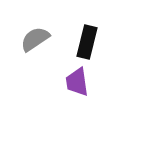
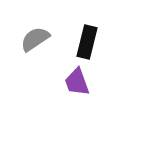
purple trapezoid: rotated 12 degrees counterclockwise
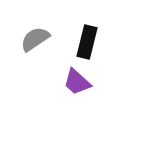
purple trapezoid: rotated 28 degrees counterclockwise
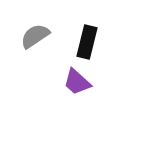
gray semicircle: moved 3 px up
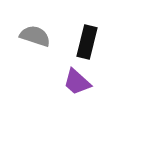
gray semicircle: rotated 52 degrees clockwise
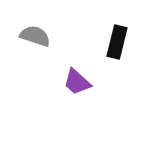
black rectangle: moved 30 px right
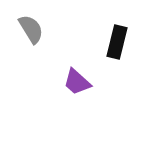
gray semicircle: moved 4 px left, 7 px up; rotated 40 degrees clockwise
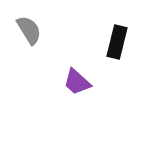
gray semicircle: moved 2 px left, 1 px down
